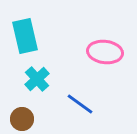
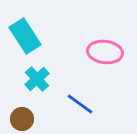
cyan rectangle: rotated 20 degrees counterclockwise
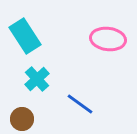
pink ellipse: moved 3 px right, 13 px up
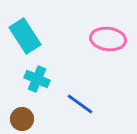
cyan cross: rotated 25 degrees counterclockwise
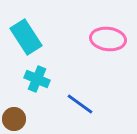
cyan rectangle: moved 1 px right, 1 px down
brown circle: moved 8 px left
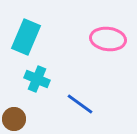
cyan rectangle: rotated 56 degrees clockwise
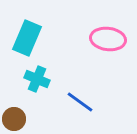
cyan rectangle: moved 1 px right, 1 px down
blue line: moved 2 px up
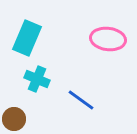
blue line: moved 1 px right, 2 px up
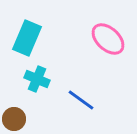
pink ellipse: rotated 36 degrees clockwise
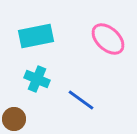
cyan rectangle: moved 9 px right, 2 px up; rotated 56 degrees clockwise
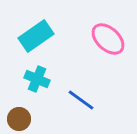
cyan rectangle: rotated 24 degrees counterclockwise
brown circle: moved 5 px right
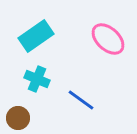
brown circle: moved 1 px left, 1 px up
